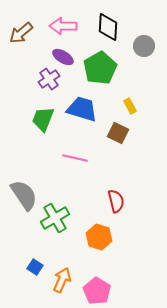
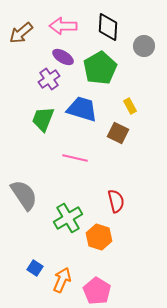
green cross: moved 13 px right
blue square: moved 1 px down
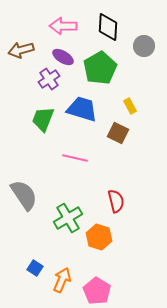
brown arrow: moved 17 px down; rotated 25 degrees clockwise
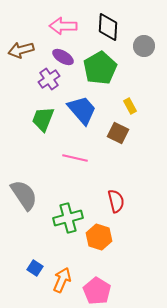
blue trapezoid: moved 1 px down; rotated 32 degrees clockwise
green cross: rotated 16 degrees clockwise
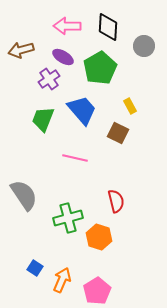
pink arrow: moved 4 px right
pink pentagon: rotated 8 degrees clockwise
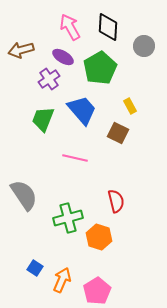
pink arrow: moved 3 px right, 1 px down; rotated 60 degrees clockwise
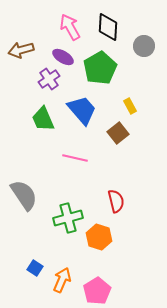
green trapezoid: rotated 44 degrees counterclockwise
brown square: rotated 25 degrees clockwise
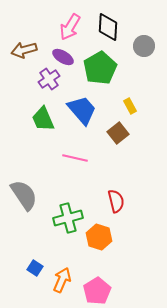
pink arrow: rotated 120 degrees counterclockwise
brown arrow: moved 3 px right
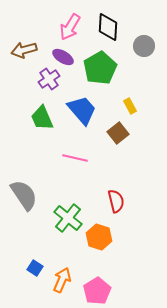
green trapezoid: moved 1 px left, 1 px up
green cross: rotated 36 degrees counterclockwise
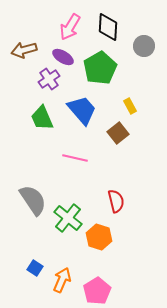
gray semicircle: moved 9 px right, 5 px down
